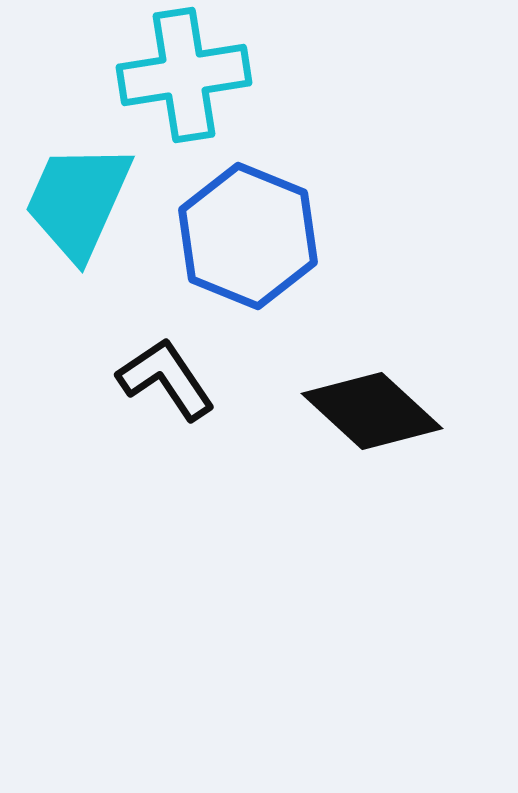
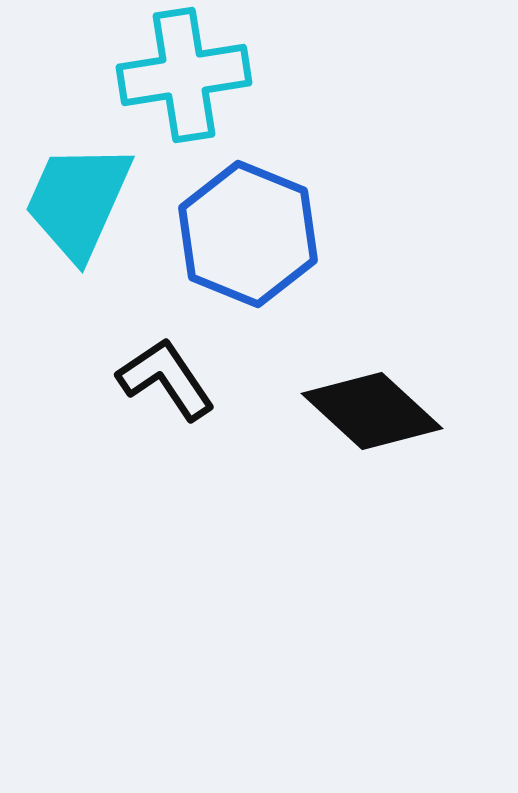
blue hexagon: moved 2 px up
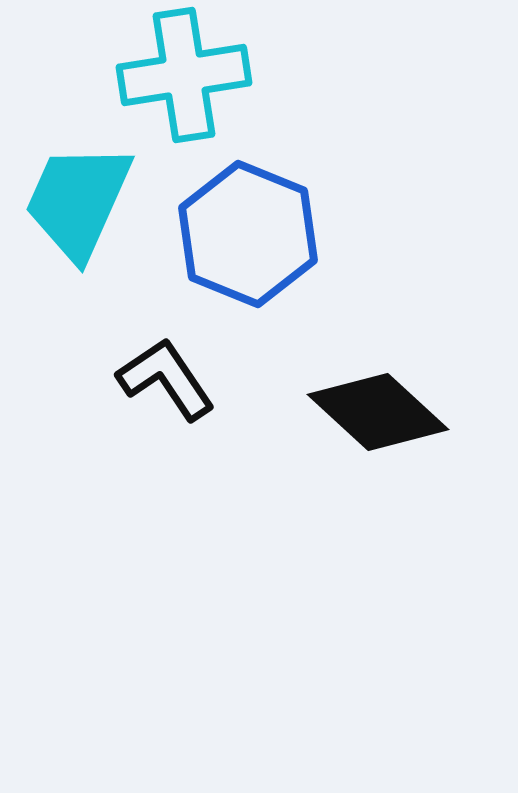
black diamond: moved 6 px right, 1 px down
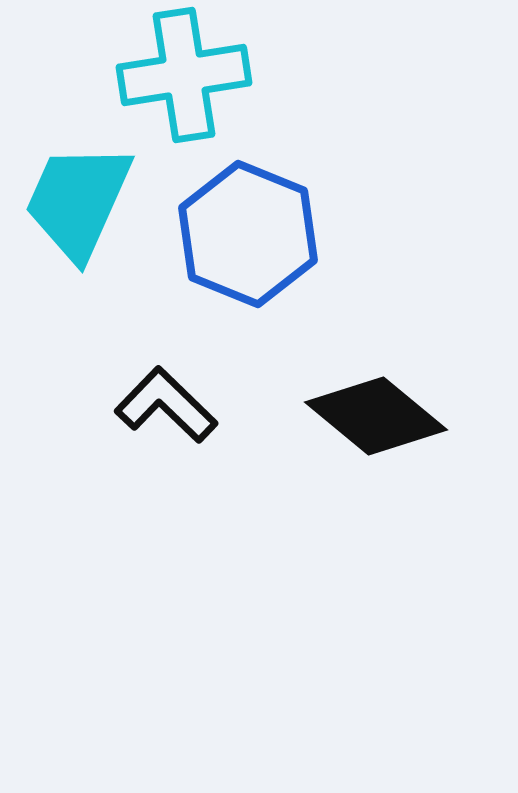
black L-shape: moved 26 px down; rotated 12 degrees counterclockwise
black diamond: moved 2 px left, 4 px down; rotated 3 degrees counterclockwise
